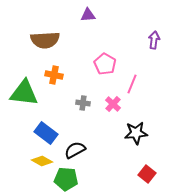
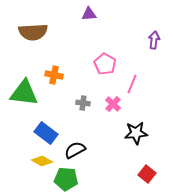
purple triangle: moved 1 px right, 1 px up
brown semicircle: moved 12 px left, 8 px up
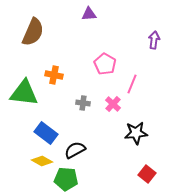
brown semicircle: rotated 64 degrees counterclockwise
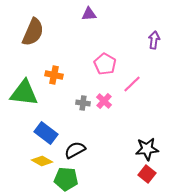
pink line: rotated 24 degrees clockwise
pink cross: moved 9 px left, 3 px up
black star: moved 11 px right, 16 px down
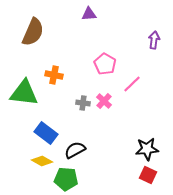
red square: moved 1 px right, 1 px down; rotated 12 degrees counterclockwise
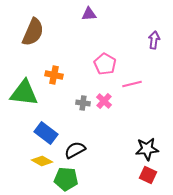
pink line: rotated 30 degrees clockwise
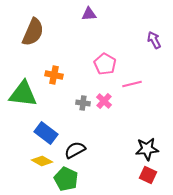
purple arrow: rotated 36 degrees counterclockwise
green triangle: moved 1 px left, 1 px down
green pentagon: rotated 20 degrees clockwise
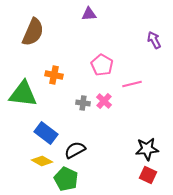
pink pentagon: moved 3 px left, 1 px down
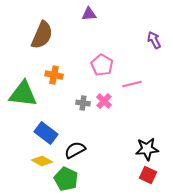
brown semicircle: moved 9 px right, 3 px down
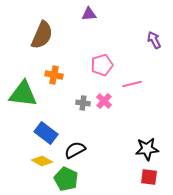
pink pentagon: rotated 25 degrees clockwise
red square: moved 1 px right, 2 px down; rotated 18 degrees counterclockwise
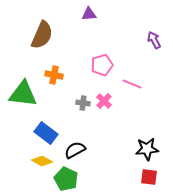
pink line: rotated 36 degrees clockwise
